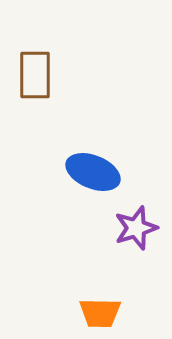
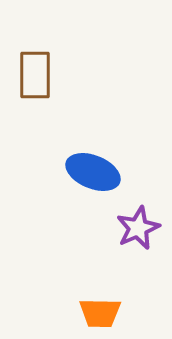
purple star: moved 2 px right; rotated 6 degrees counterclockwise
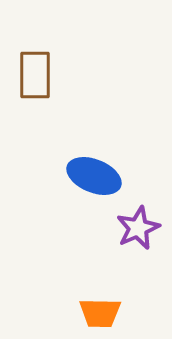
blue ellipse: moved 1 px right, 4 px down
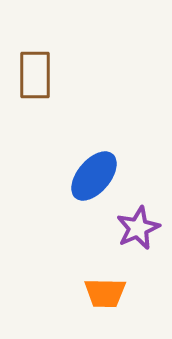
blue ellipse: rotated 72 degrees counterclockwise
orange trapezoid: moved 5 px right, 20 px up
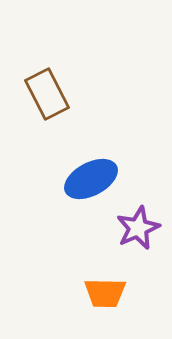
brown rectangle: moved 12 px right, 19 px down; rotated 27 degrees counterclockwise
blue ellipse: moved 3 px left, 3 px down; rotated 22 degrees clockwise
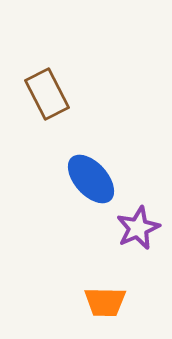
blue ellipse: rotated 76 degrees clockwise
orange trapezoid: moved 9 px down
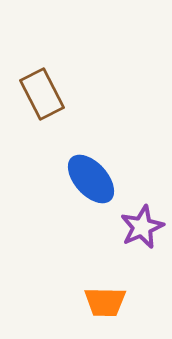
brown rectangle: moved 5 px left
purple star: moved 4 px right, 1 px up
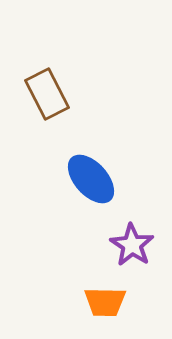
brown rectangle: moved 5 px right
purple star: moved 10 px left, 18 px down; rotated 15 degrees counterclockwise
